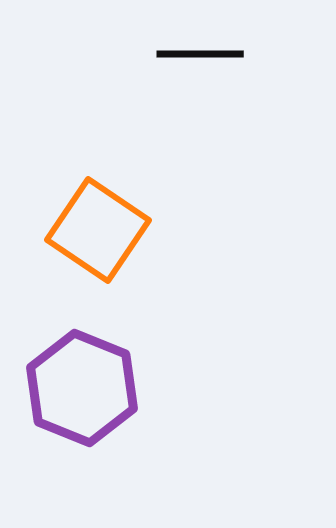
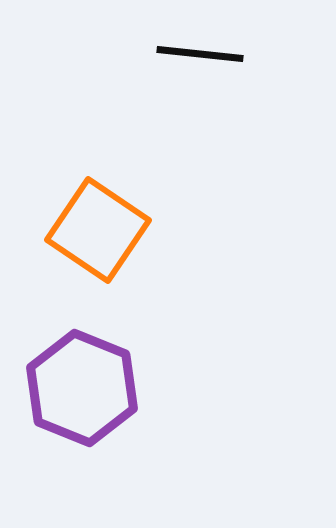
black line: rotated 6 degrees clockwise
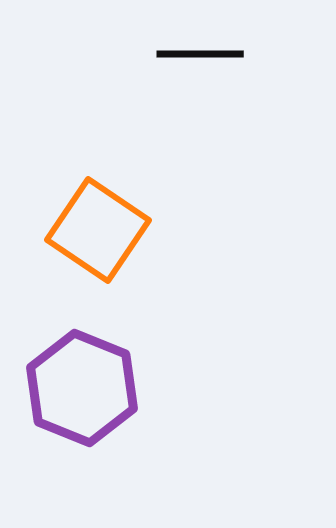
black line: rotated 6 degrees counterclockwise
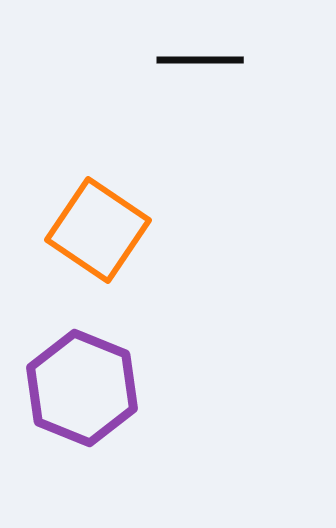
black line: moved 6 px down
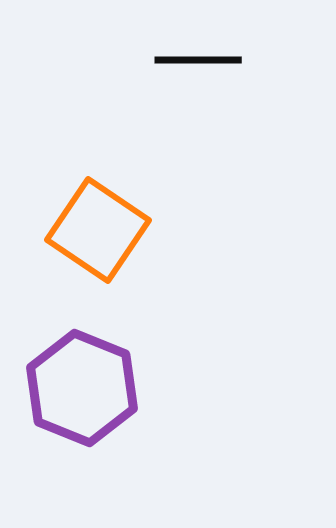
black line: moved 2 px left
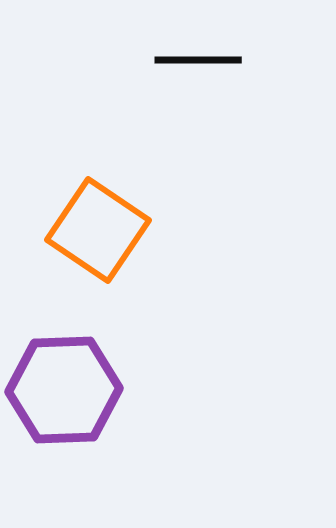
purple hexagon: moved 18 px left, 2 px down; rotated 24 degrees counterclockwise
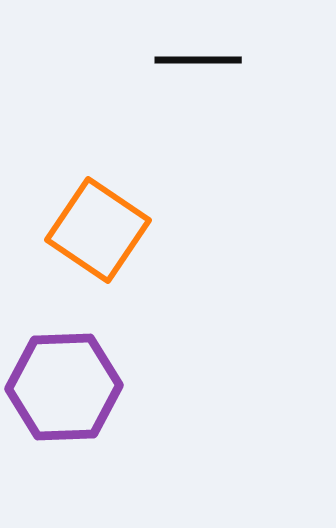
purple hexagon: moved 3 px up
